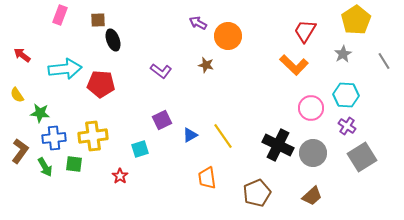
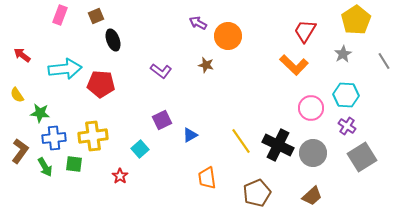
brown square: moved 2 px left, 4 px up; rotated 21 degrees counterclockwise
yellow line: moved 18 px right, 5 px down
cyan square: rotated 24 degrees counterclockwise
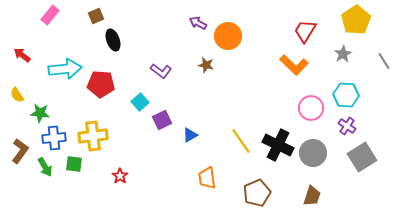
pink rectangle: moved 10 px left; rotated 18 degrees clockwise
cyan square: moved 47 px up
brown trapezoid: rotated 30 degrees counterclockwise
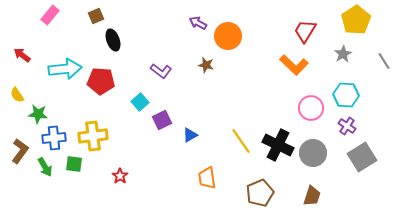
red pentagon: moved 3 px up
green star: moved 2 px left, 1 px down
brown pentagon: moved 3 px right
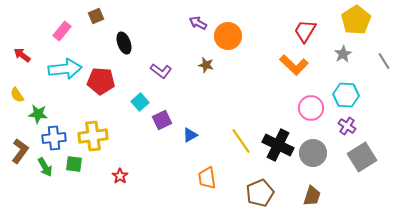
pink rectangle: moved 12 px right, 16 px down
black ellipse: moved 11 px right, 3 px down
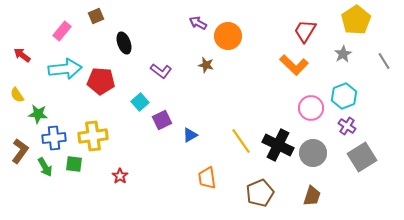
cyan hexagon: moved 2 px left, 1 px down; rotated 25 degrees counterclockwise
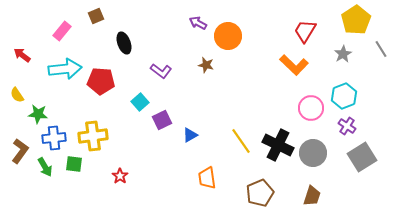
gray line: moved 3 px left, 12 px up
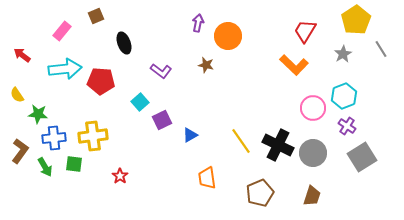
purple arrow: rotated 72 degrees clockwise
pink circle: moved 2 px right
